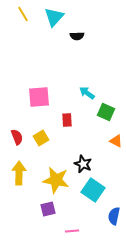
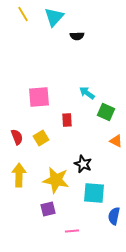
yellow arrow: moved 2 px down
cyan square: moved 1 px right, 3 px down; rotated 30 degrees counterclockwise
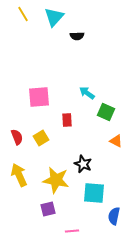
yellow arrow: rotated 25 degrees counterclockwise
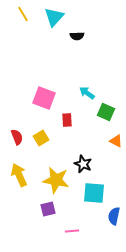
pink square: moved 5 px right, 1 px down; rotated 25 degrees clockwise
